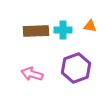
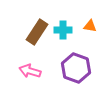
brown rectangle: moved 1 px right, 1 px down; rotated 55 degrees counterclockwise
purple hexagon: rotated 20 degrees counterclockwise
pink arrow: moved 2 px left, 3 px up
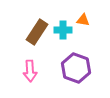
orange triangle: moved 7 px left, 6 px up
pink arrow: rotated 110 degrees counterclockwise
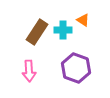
orange triangle: rotated 24 degrees clockwise
pink arrow: moved 1 px left
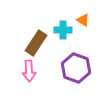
brown rectangle: moved 1 px left, 11 px down
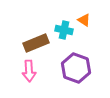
orange triangle: moved 1 px right
cyan cross: moved 1 px right; rotated 12 degrees clockwise
brown rectangle: rotated 35 degrees clockwise
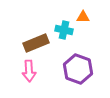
orange triangle: moved 1 px left, 3 px up; rotated 32 degrees counterclockwise
purple hexagon: moved 2 px right, 1 px down
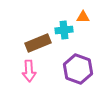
cyan cross: rotated 18 degrees counterclockwise
brown rectangle: moved 2 px right
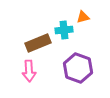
orange triangle: rotated 16 degrees counterclockwise
purple hexagon: moved 1 px up
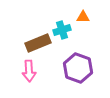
orange triangle: rotated 16 degrees clockwise
cyan cross: moved 2 px left; rotated 12 degrees counterclockwise
